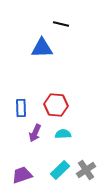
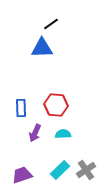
black line: moved 10 px left; rotated 49 degrees counterclockwise
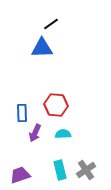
blue rectangle: moved 1 px right, 5 px down
cyan rectangle: rotated 60 degrees counterclockwise
purple trapezoid: moved 2 px left
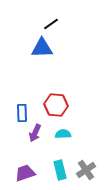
purple trapezoid: moved 5 px right, 2 px up
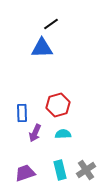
red hexagon: moved 2 px right; rotated 20 degrees counterclockwise
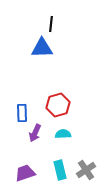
black line: rotated 49 degrees counterclockwise
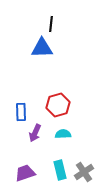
blue rectangle: moved 1 px left, 1 px up
gray cross: moved 2 px left, 2 px down
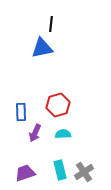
blue triangle: rotated 10 degrees counterclockwise
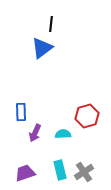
blue triangle: rotated 25 degrees counterclockwise
red hexagon: moved 29 px right, 11 px down
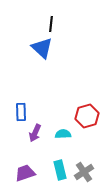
blue triangle: rotated 40 degrees counterclockwise
